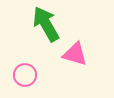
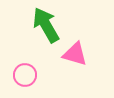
green arrow: moved 1 px down
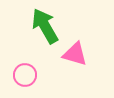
green arrow: moved 1 px left, 1 px down
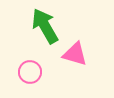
pink circle: moved 5 px right, 3 px up
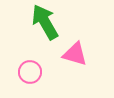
green arrow: moved 4 px up
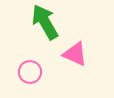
pink triangle: rotated 8 degrees clockwise
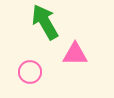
pink triangle: rotated 24 degrees counterclockwise
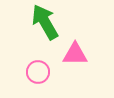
pink circle: moved 8 px right
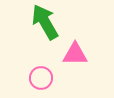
pink circle: moved 3 px right, 6 px down
